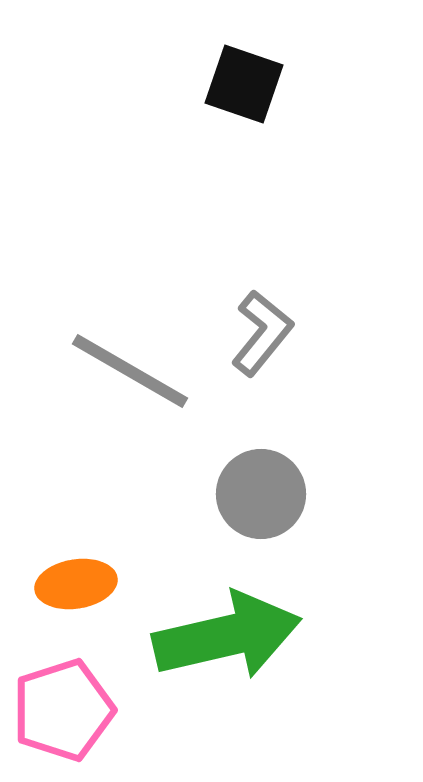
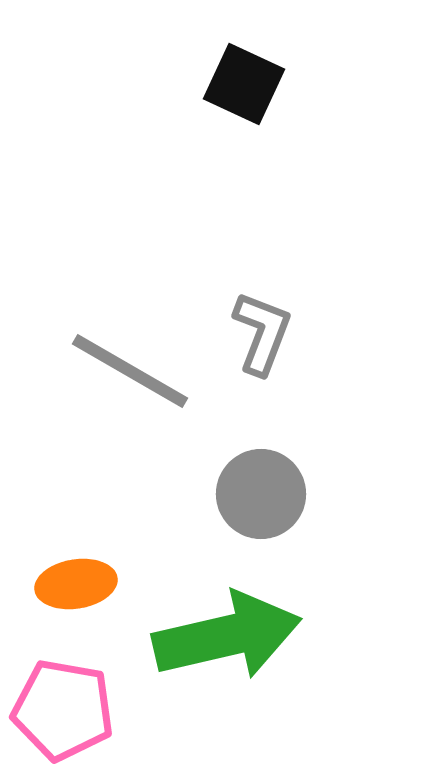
black square: rotated 6 degrees clockwise
gray L-shape: rotated 18 degrees counterclockwise
pink pentagon: rotated 28 degrees clockwise
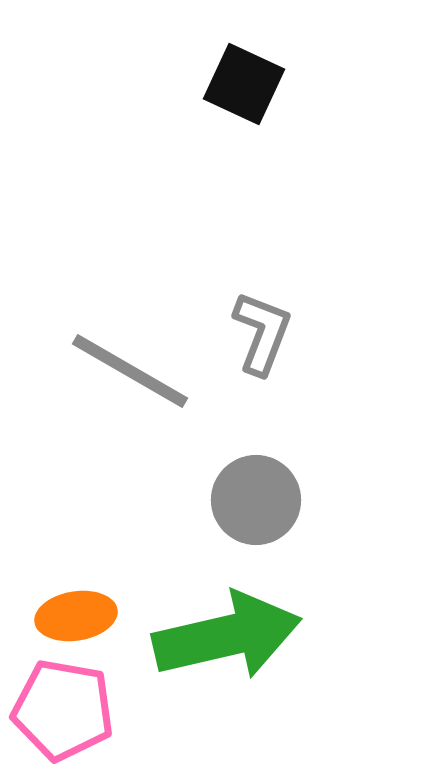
gray circle: moved 5 px left, 6 px down
orange ellipse: moved 32 px down
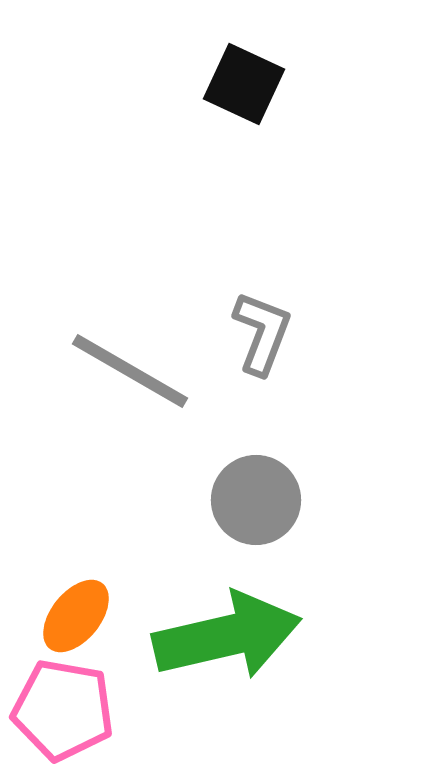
orange ellipse: rotated 42 degrees counterclockwise
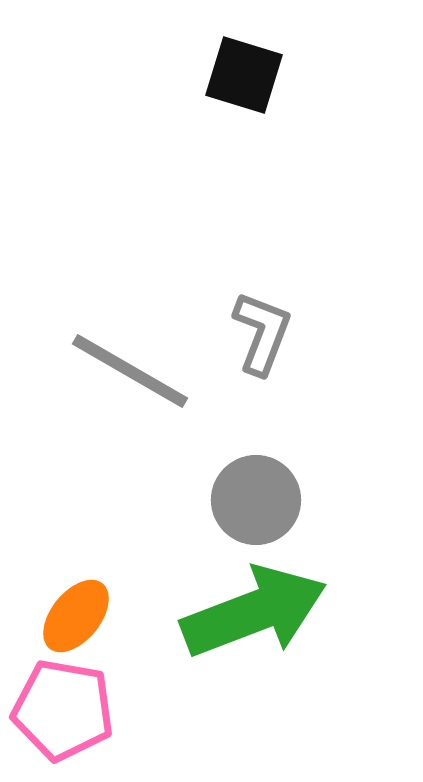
black square: moved 9 px up; rotated 8 degrees counterclockwise
green arrow: moved 27 px right, 24 px up; rotated 8 degrees counterclockwise
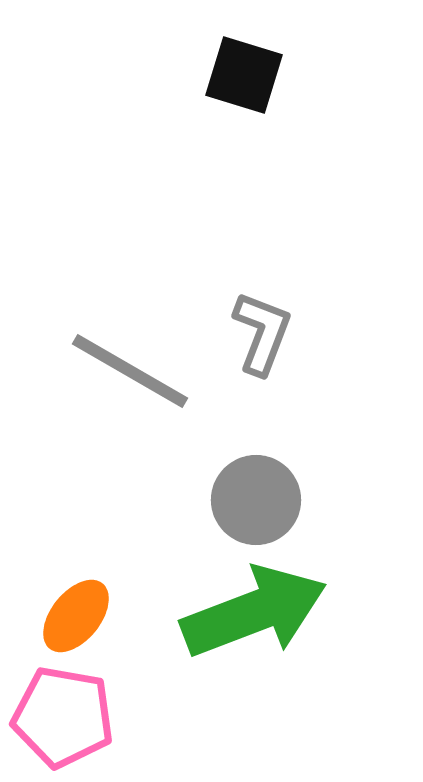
pink pentagon: moved 7 px down
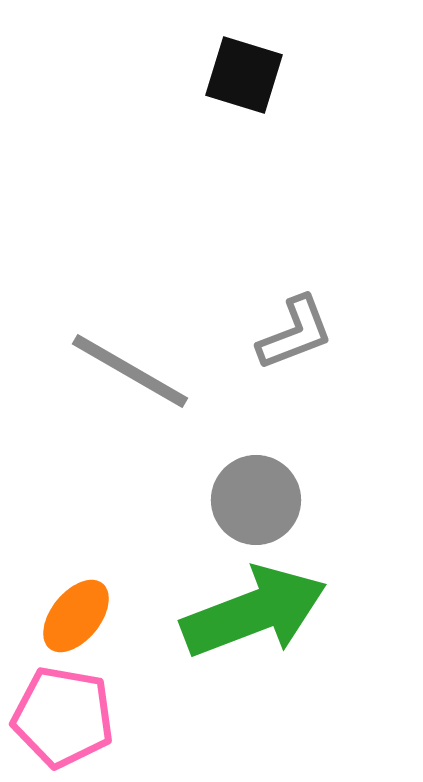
gray L-shape: moved 33 px right; rotated 48 degrees clockwise
